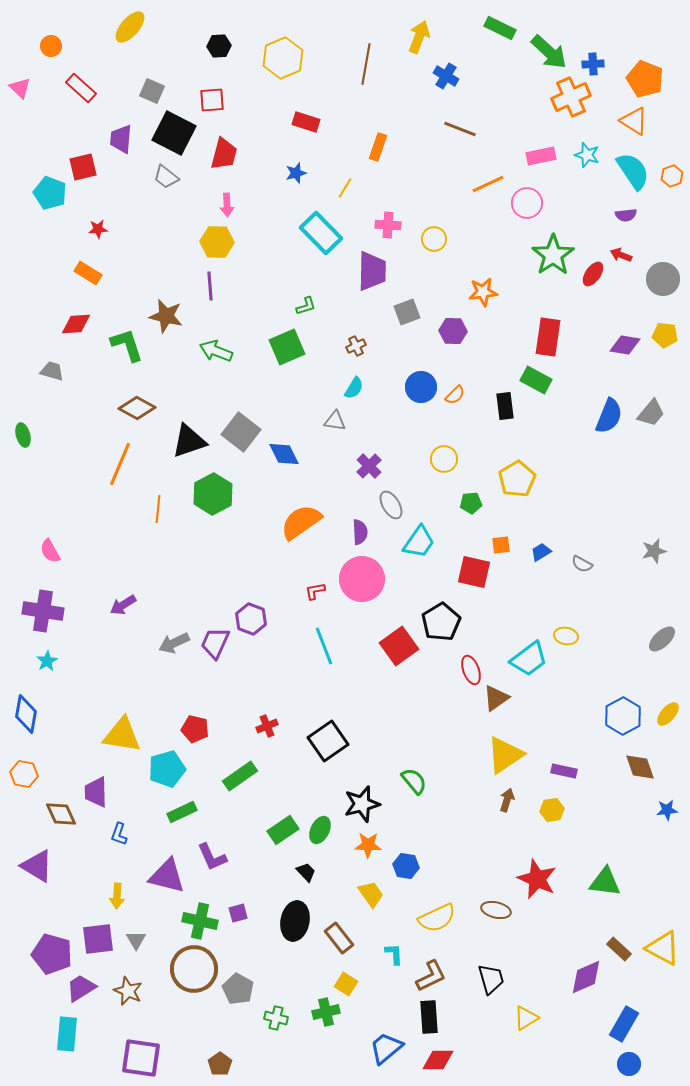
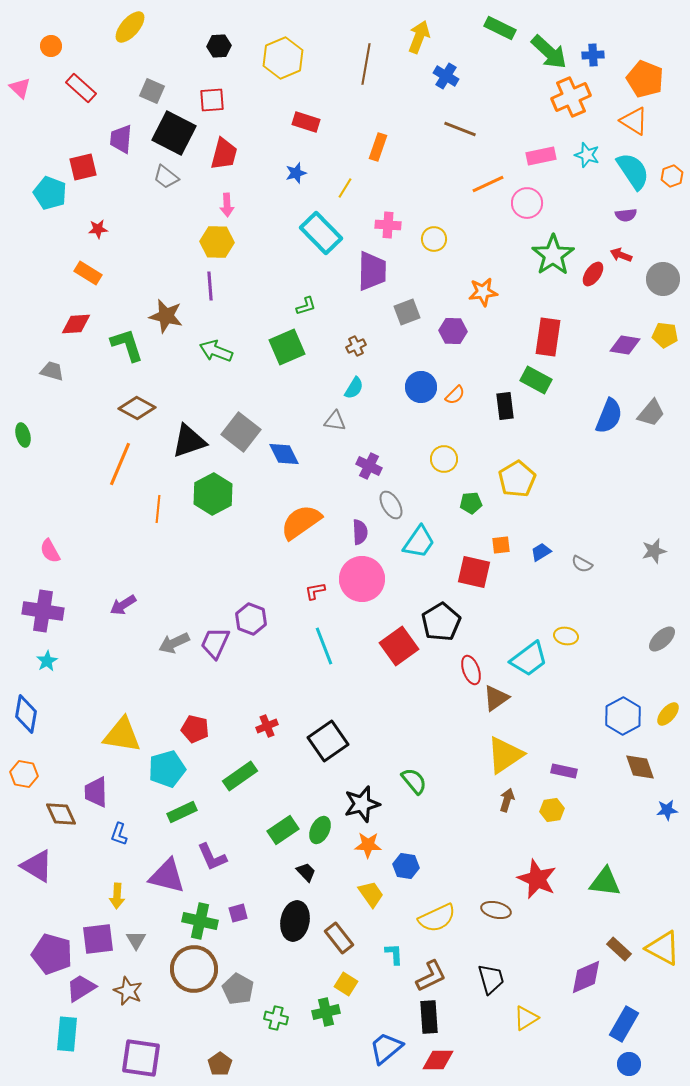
blue cross at (593, 64): moved 9 px up
purple cross at (369, 466): rotated 20 degrees counterclockwise
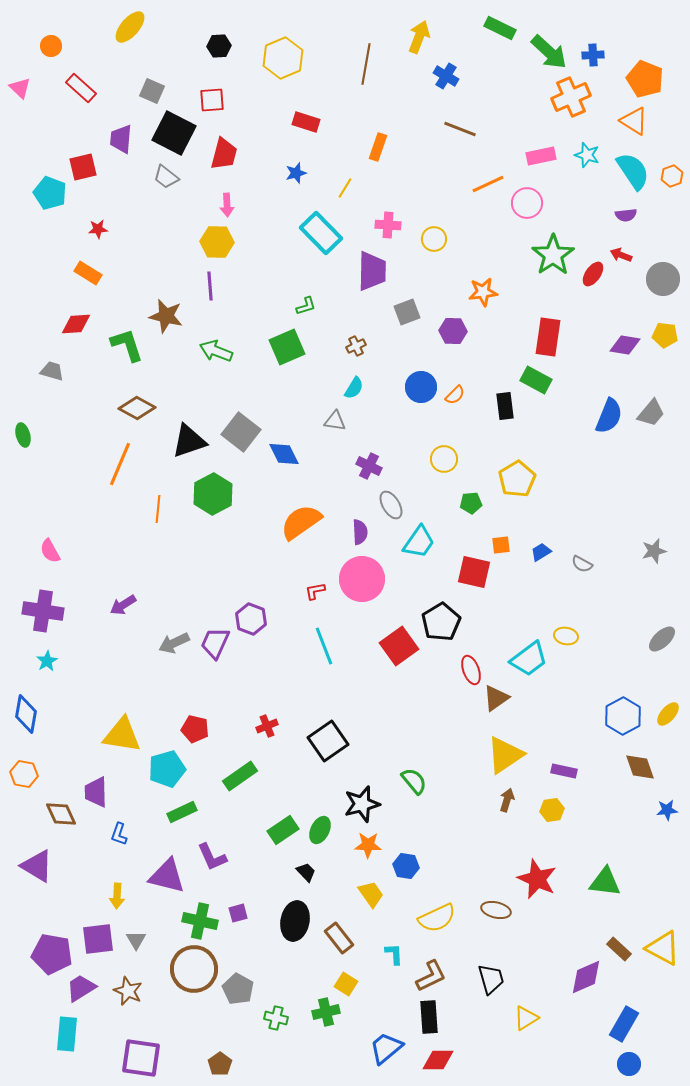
purple pentagon at (52, 954): rotated 6 degrees counterclockwise
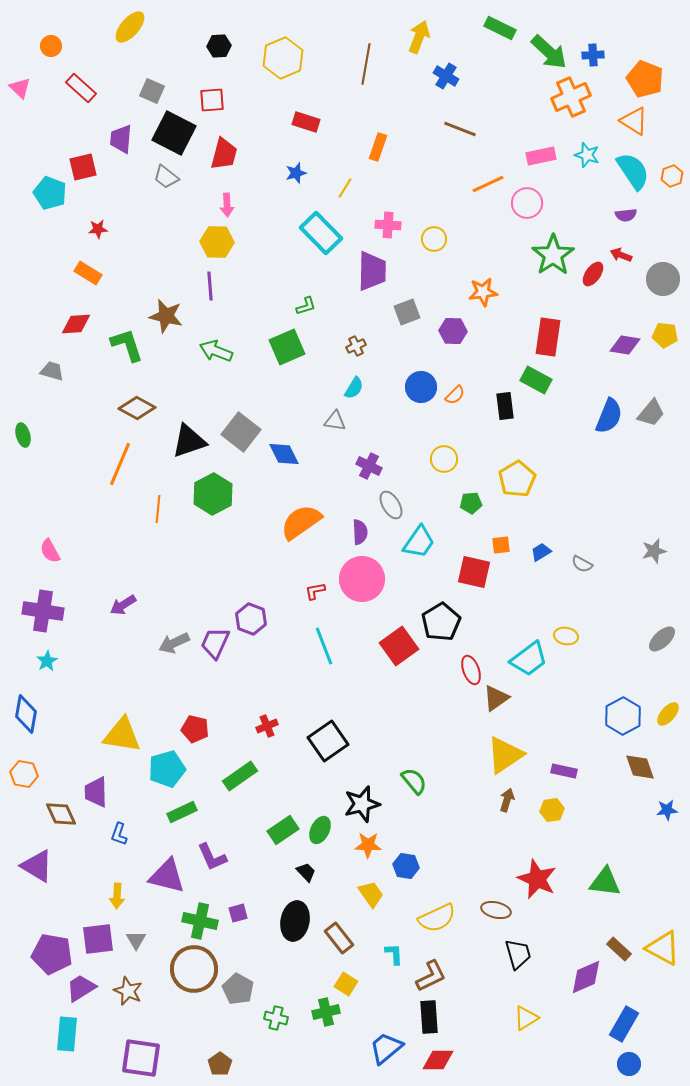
black trapezoid at (491, 979): moved 27 px right, 25 px up
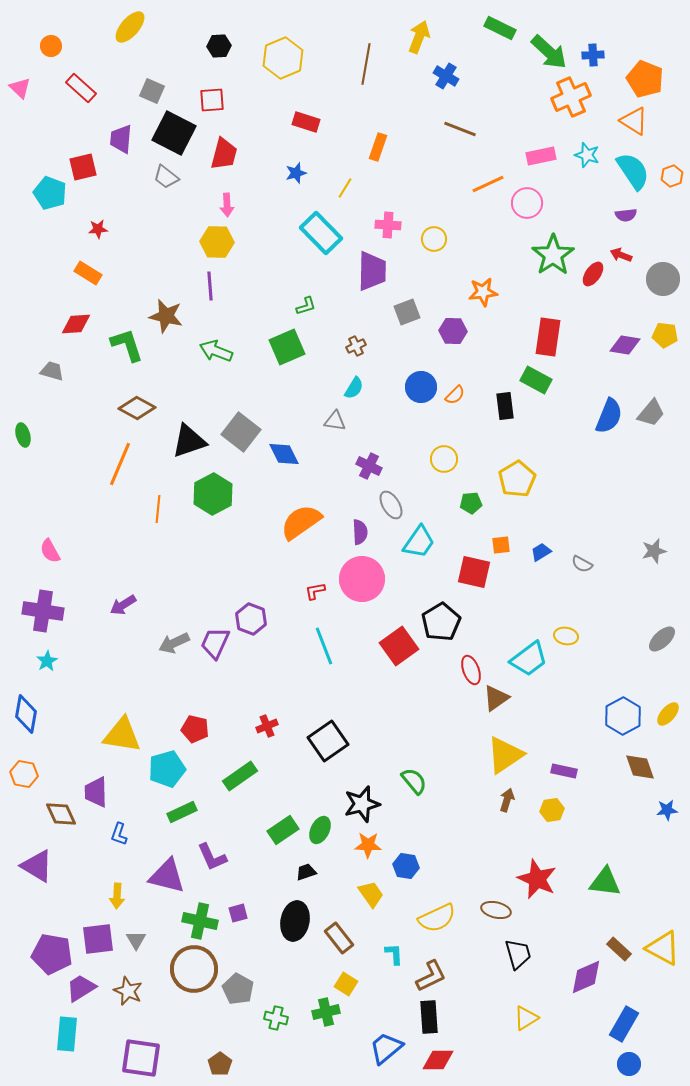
black trapezoid at (306, 872): rotated 65 degrees counterclockwise
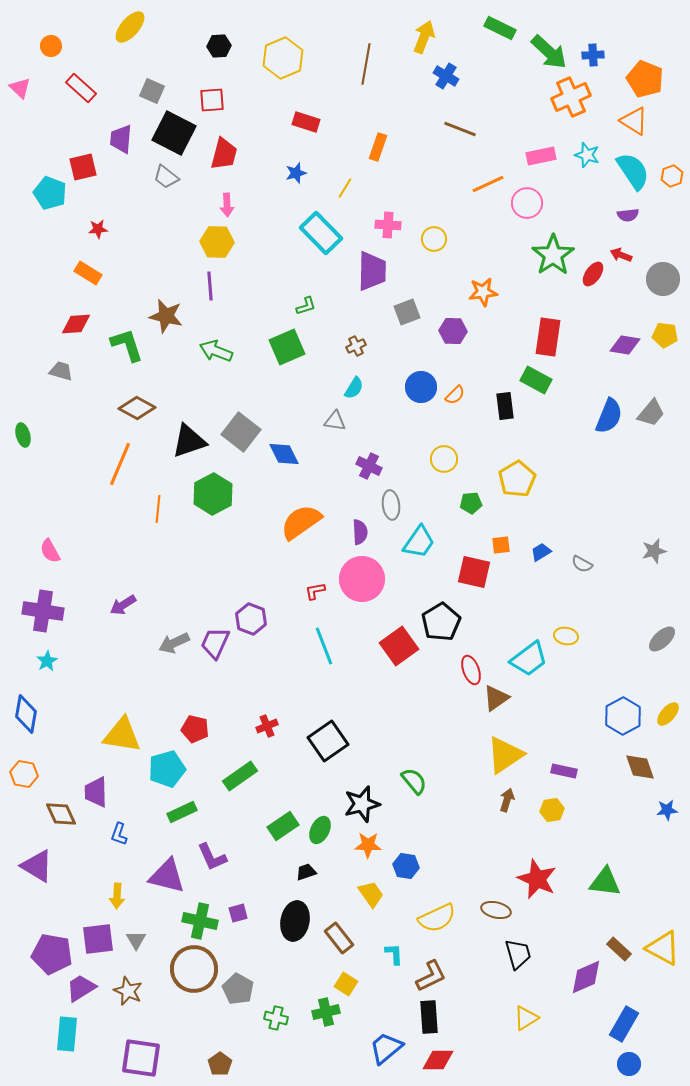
yellow arrow at (419, 37): moved 5 px right
purple semicircle at (626, 215): moved 2 px right
gray trapezoid at (52, 371): moved 9 px right
gray ellipse at (391, 505): rotated 24 degrees clockwise
green rectangle at (283, 830): moved 4 px up
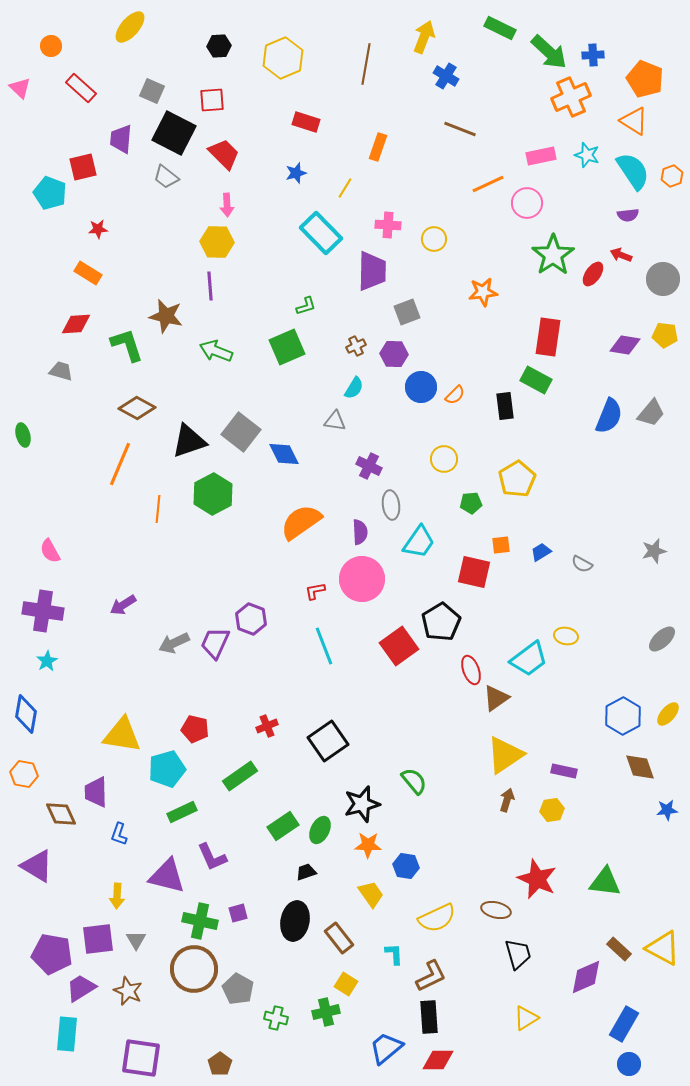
red trapezoid at (224, 154): rotated 60 degrees counterclockwise
purple hexagon at (453, 331): moved 59 px left, 23 px down
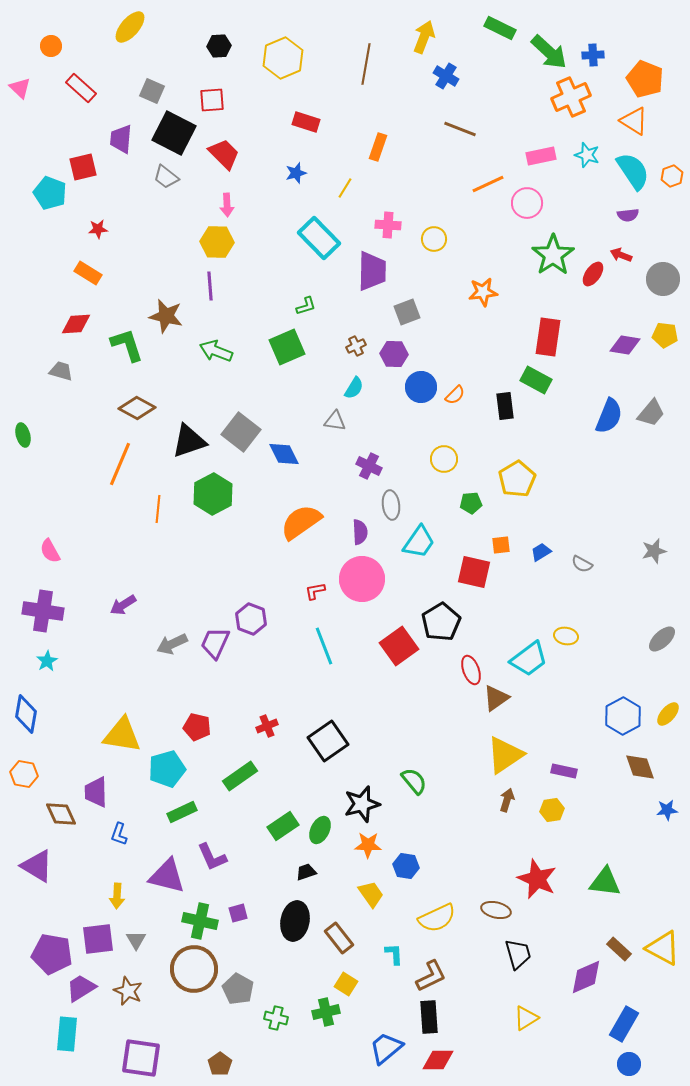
cyan rectangle at (321, 233): moved 2 px left, 5 px down
gray arrow at (174, 643): moved 2 px left, 1 px down
red pentagon at (195, 729): moved 2 px right, 2 px up
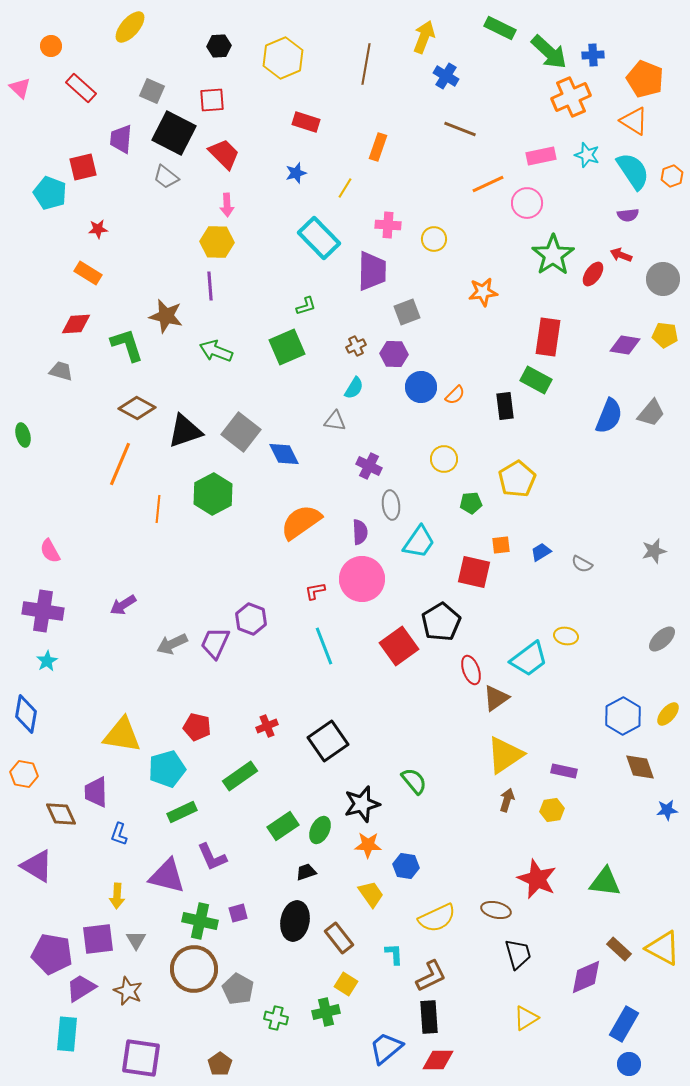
black triangle at (189, 441): moved 4 px left, 10 px up
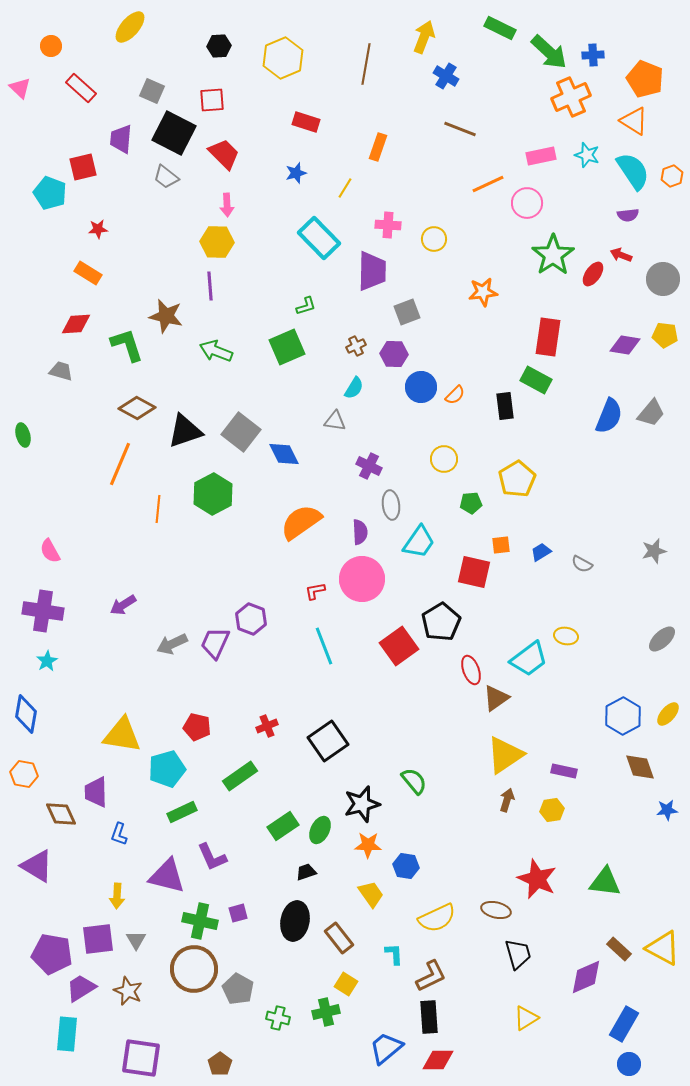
green cross at (276, 1018): moved 2 px right
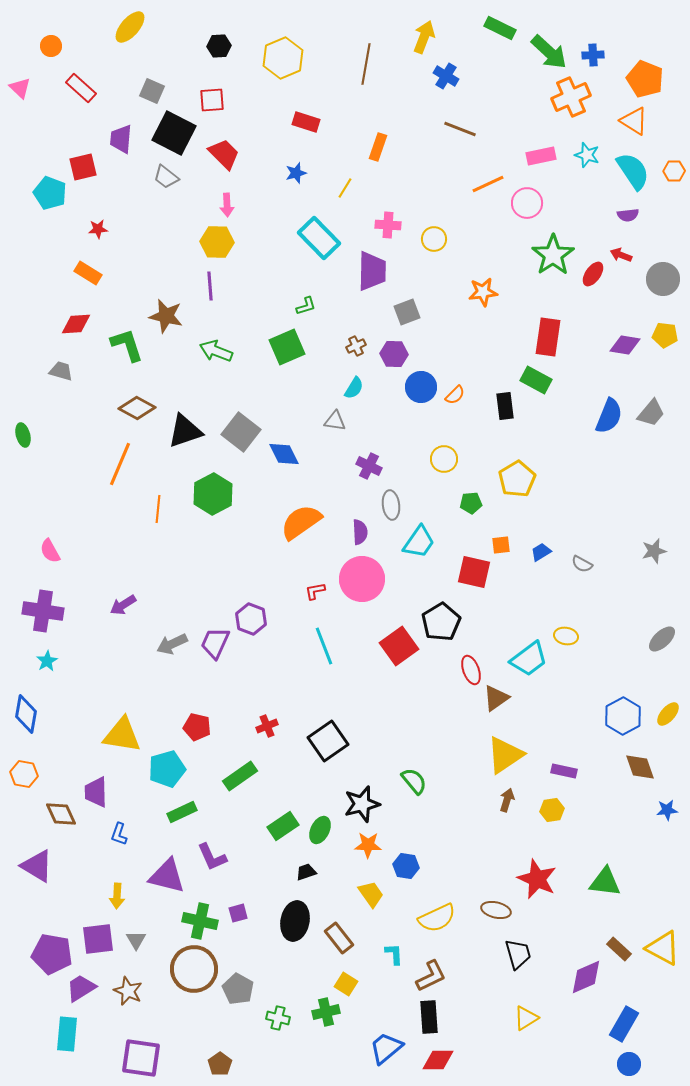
orange hexagon at (672, 176): moved 2 px right, 5 px up; rotated 20 degrees clockwise
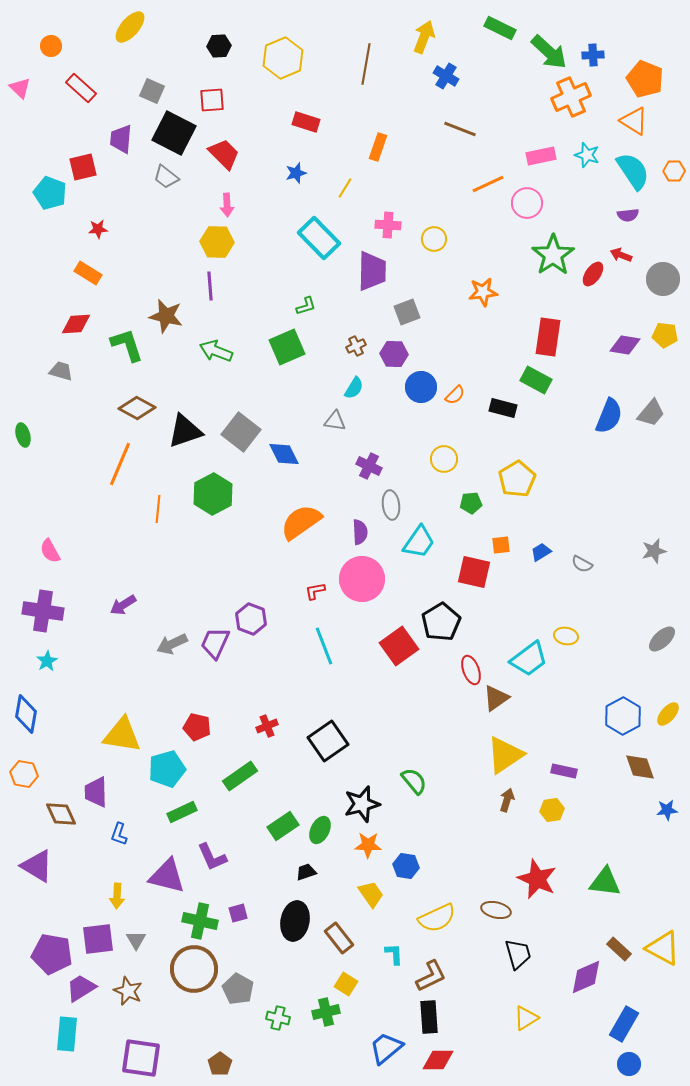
black rectangle at (505, 406): moved 2 px left, 2 px down; rotated 68 degrees counterclockwise
